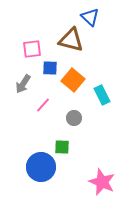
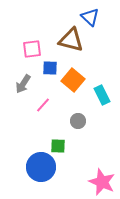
gray circle: moved 4 px right, 3 px down
green square: moved 4 px left, 1 px up
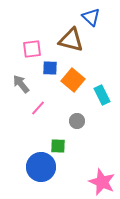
blue triangle: moved 1 px right
gray arrow: moved 2 px left; rotated 108 degrees clockwise
pink line: moved 5 px left, 3 px down
gray circle: moved 1 px left
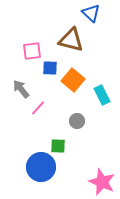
blue triangle: moved 4 px up
pink square: moved 2 px down
gray arrow: moved 5 px down
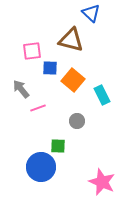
pink line: rotated 28 degrees clockwise
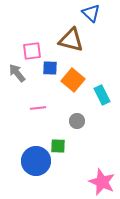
gray arrow: moved 4 px left, 16 px up
pink line: rotated 14 degrees clockwise
blue circle: moved 5 px left, 6 px up
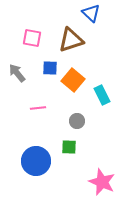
brown triangle: rotated 32 degrees counterclockwise
pink square: moved 13 px up; rotated 18 degrees clockwise
green square: moved 11 px right, 1 px down
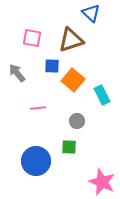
blue square: moved 2 px right, 2 px up
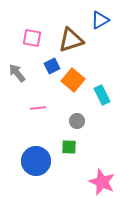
blue triangle: moved 9 px right, 7 px down; rotated 48 degrees clockwise
blue square: rotated 28 degrees counterclockwise
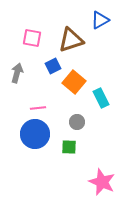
blue square: moved 1 px right
gray arrow: rotated 54 degrees clockwise
orange square: moved 1 px right, 2 px down
cyan rectangle: moved 1 px left, 3 px down
gray circle: moved 1 px down
blue circle: moved 1 px left, 27 px up
